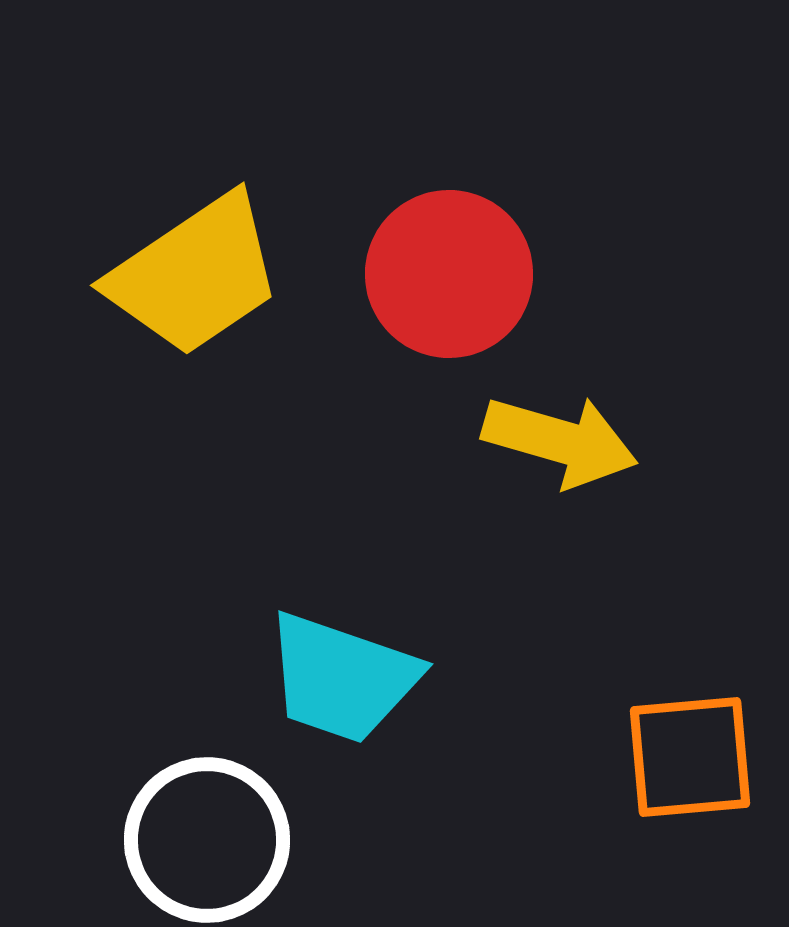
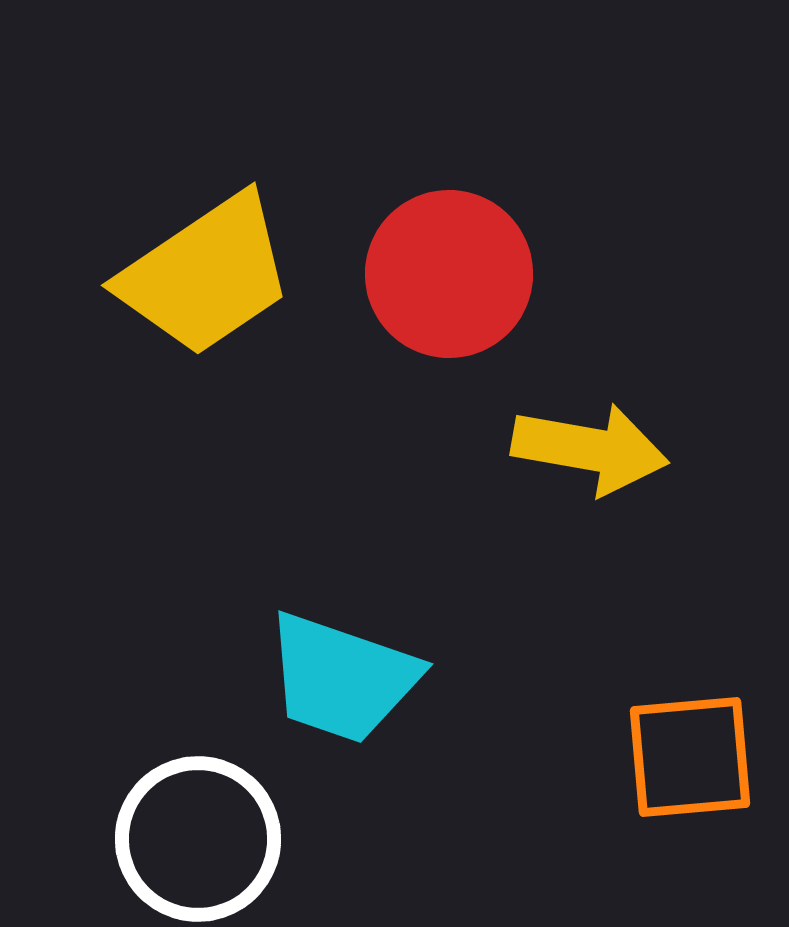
yellow trapezoid: moved 11 px right
yellow arrow: moved 30 px right, 8 px down; rotated 6 degrees counterclockwise
white circle: moved 9 px left, 1 px up
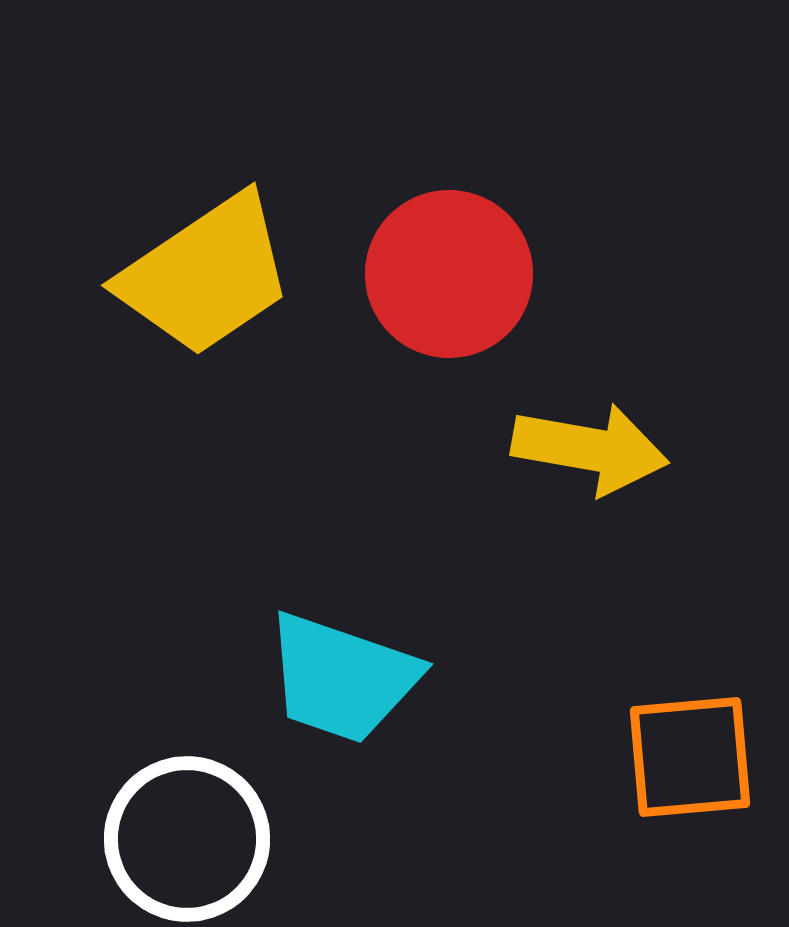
white circle: moved 11 px left
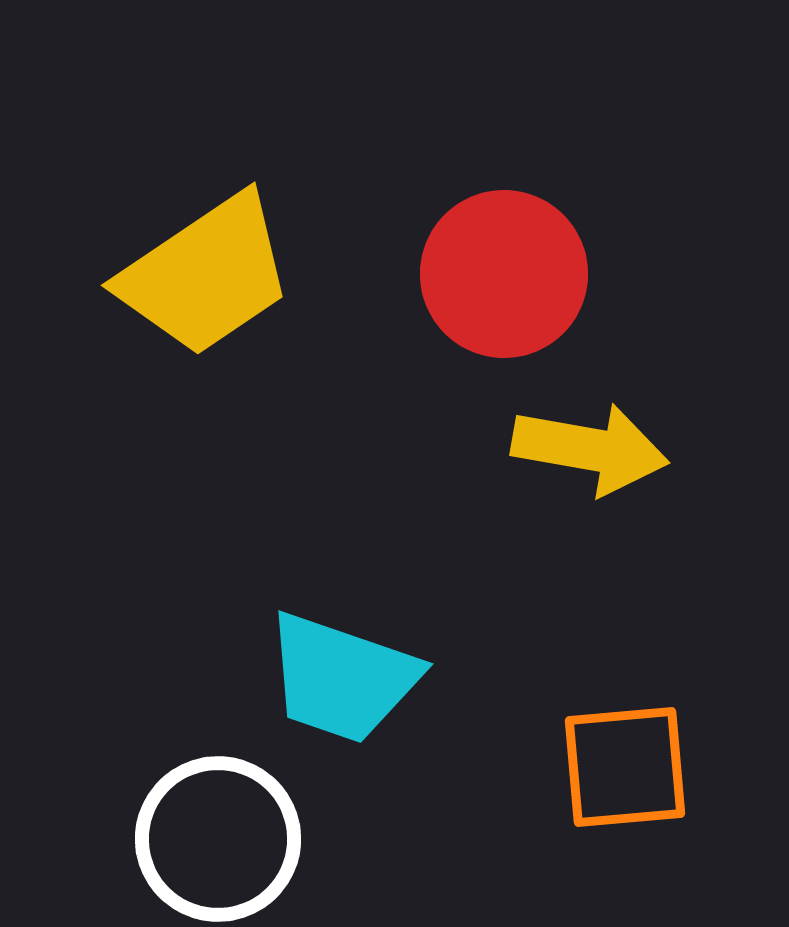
red circle: moved 55 px right
orange square: moved 65 px left, 10 px down
white circle: moved 31 px right
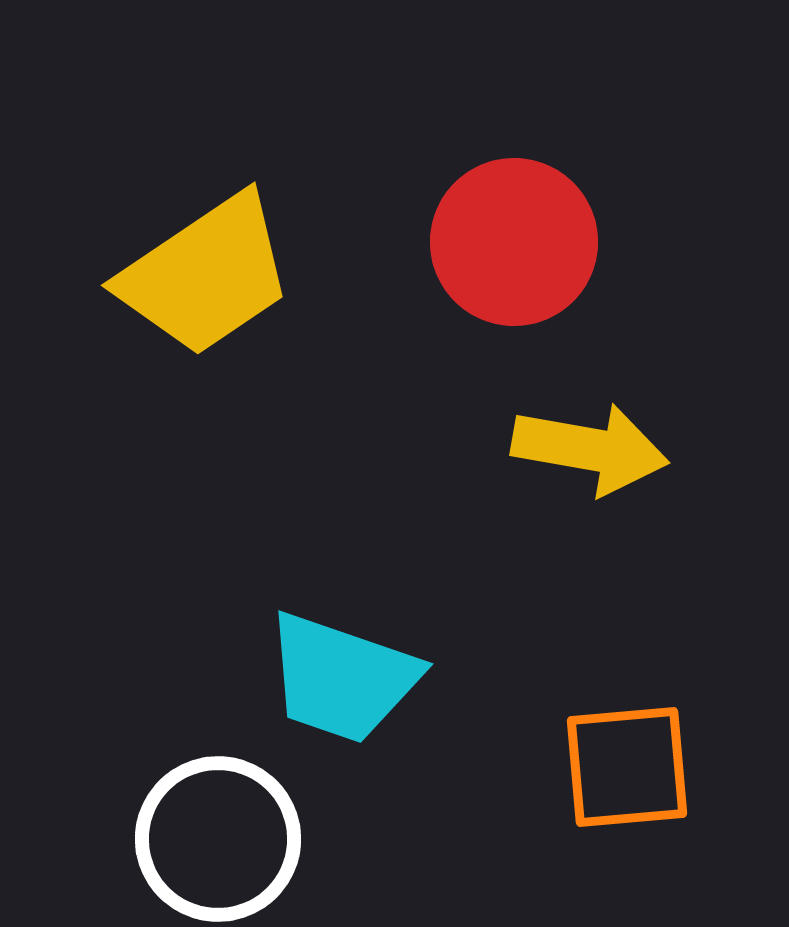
red circle: moved 10 px right, 32 px up
orange square: moved 2 px right
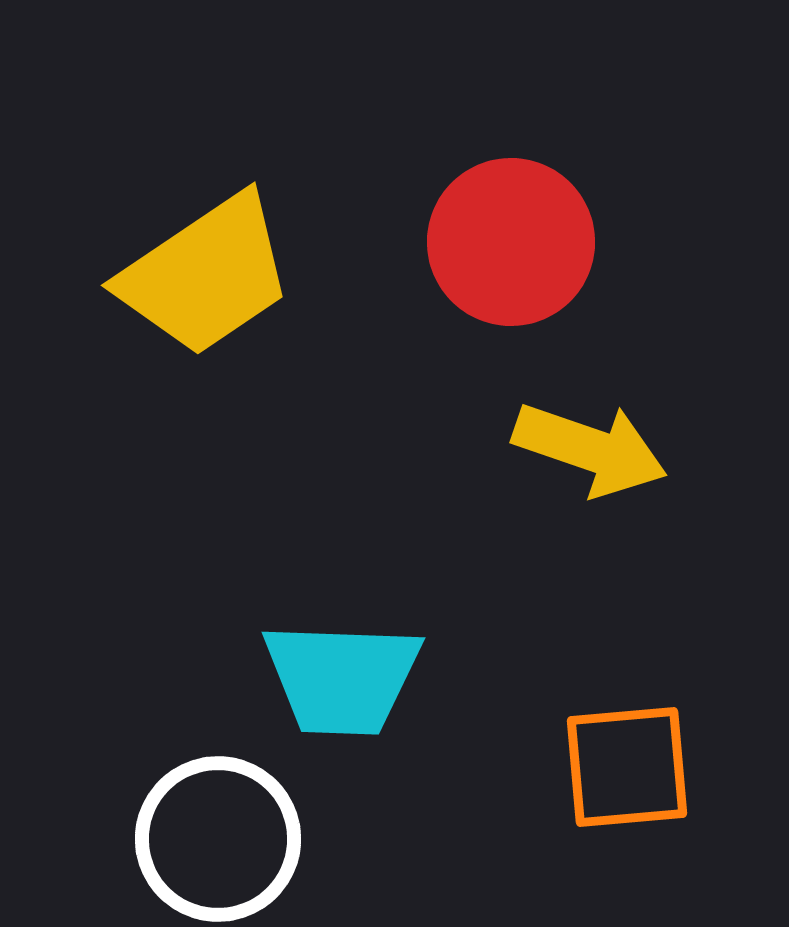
red circle: moved 3 px left
yellow arrow: rotated 9 degrees clockwise
cyan trapezoid: rotated 17 degrees counterclockwise
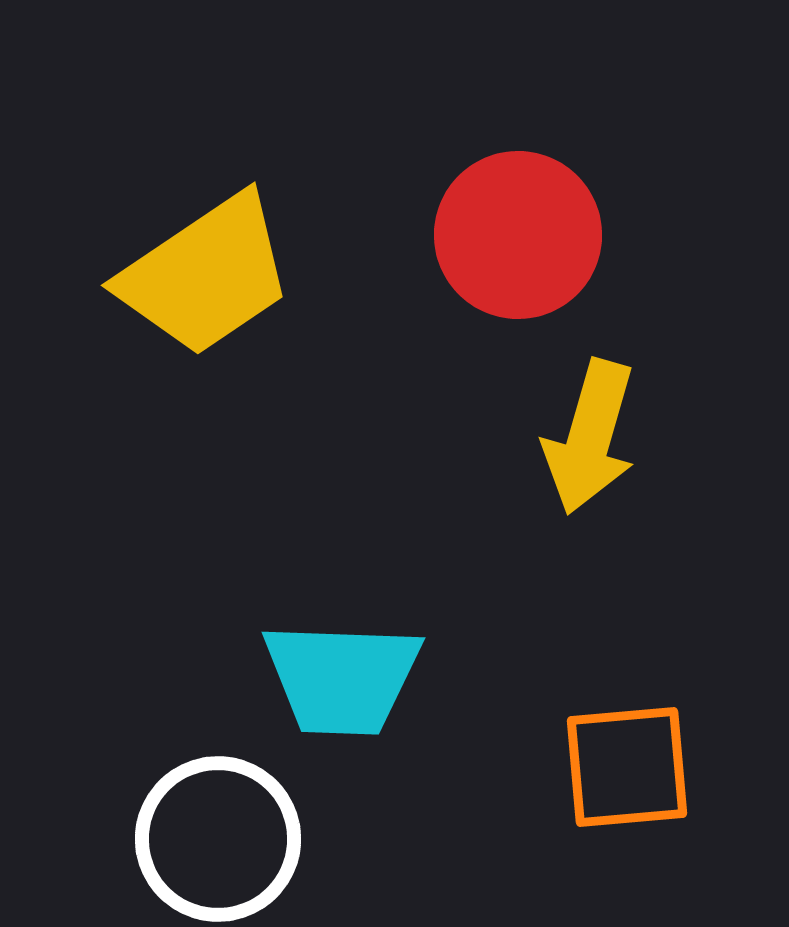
red circle: moved 7 px right, 7 px up
yellow arrow: moved 12 px up; rotated 87 degrees clockwise
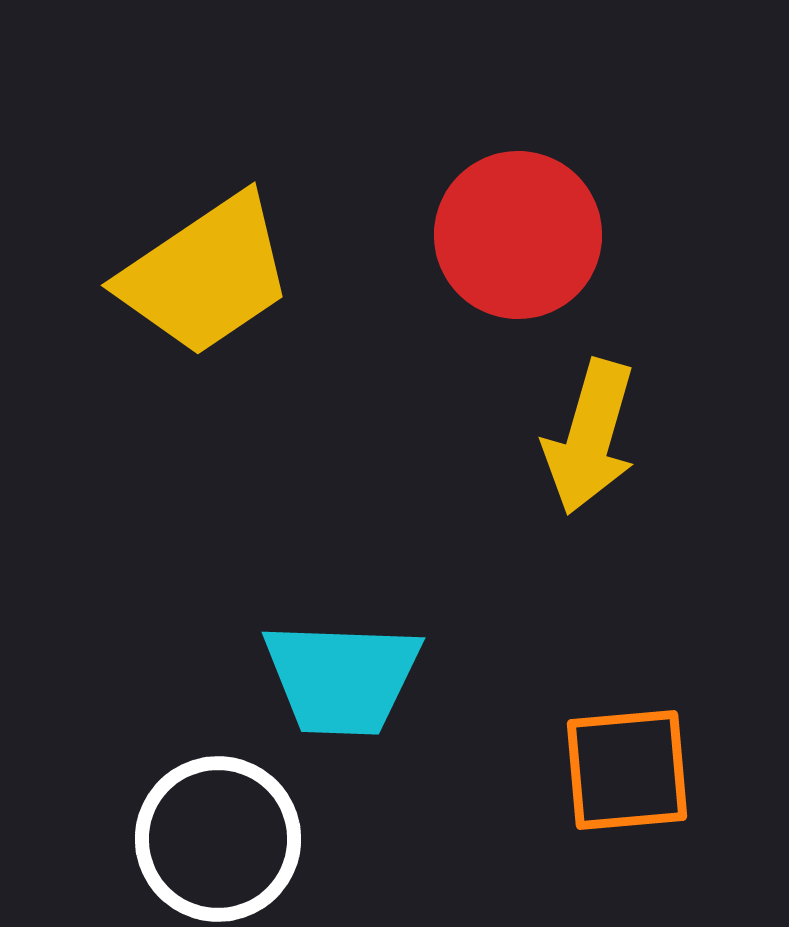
orange square: moved 3 px down
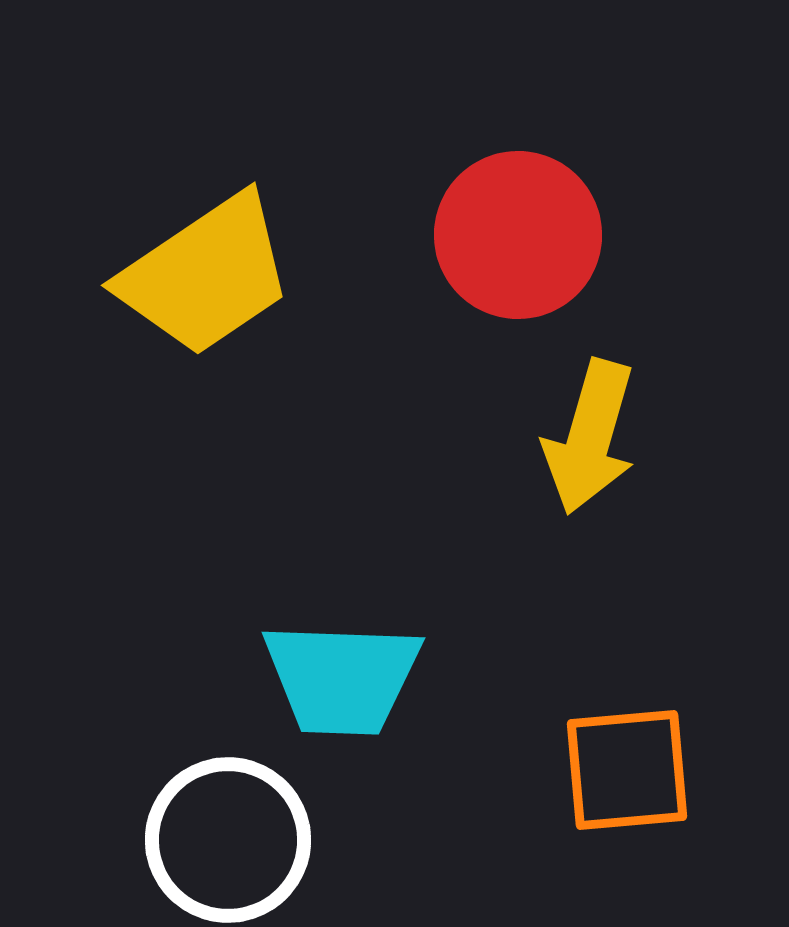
white circle: moved 10 px right, 1 px down
